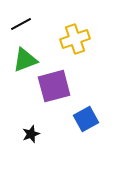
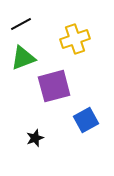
green triangle: moved 2 px left, 2 px up
blue square: moved 1 px down
black star: moved 4 px right, 4 px down
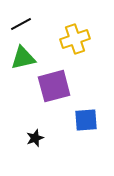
green triangle: rotated 8 degrees clockwise
blue square: rotated 25 degrees clockwise
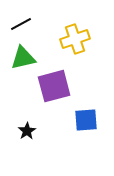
black star: moved 8 px left, 7 px up; rotated 12 degrees counterclockwise
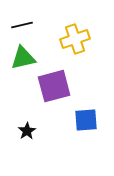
black line: moved 1 px right, 1 px down; rotated 15 degrees clockwise
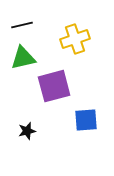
black star: rotated 18 degrees clockwise
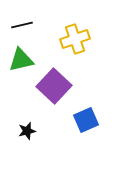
green triangle: moved 2 px left, 2 px down
purple square: rotated 32 degrees counterclockwise
blue square: rotated 20 degrees counterclockwise
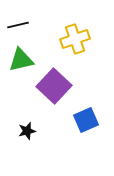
black line: moved 4 px left
